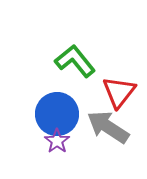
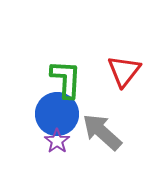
green L-shape: moved 9 px left, 18 px down; rotated 42 degrees clockwise
red triangle: moved 5 px right, 21 px up
gray arrow: moved 6 px left, 5 px down; rotated 9 degrees clockwise
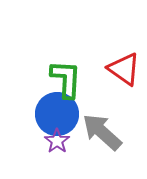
red triangle: moved 2 px up; rotated 33 degrees counterclockwise
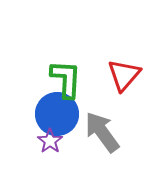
red triangle: moved 6 px down; rotated 36 degrees clockwise
gray arrow: rotated 12 degrees clockwise
purple star: moved 7 px left
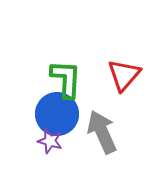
gray arrow: rotated 12 degrees clockwise
purple star: rotated 20 degrees counterclockwise
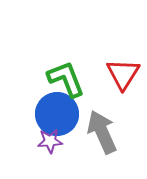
red triangle: moved 1 px left, 1 px up; rotated 9 degrees counterclockwise
green L-shape: rotated 24 degrees counterclockwise
purple star: rotated 20 degrees counterclockwise
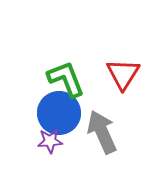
blue circle: moved 2 px right, 1 px up
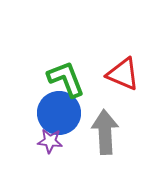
red triangle: rotated 39 degrees counterclockwise
gray arrow: moved 3 px right; rotated 21 degrees clockwise
purple star: rotated 10 degrees clockwise
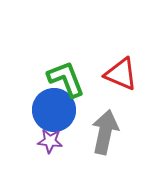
red triangle: moved 2 px left
blue circle: moved 5 px left, 3 px up
gray arrow: rotated 15 degrees clockwise
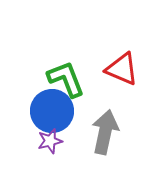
red triangle: moved 1 px right, 5 px up
blue circle: moved 2 px left, 1 px down
purple star: rotated 20 degrees counterclockwise
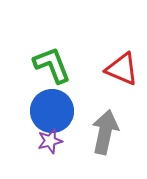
green L-shape: moved 14 px left, 14 px up
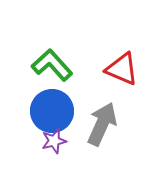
green L-shape: rotated 21 degrees counterclockwise
gray arrow: moved 3 px left, 8 px up; rotated 12 degrees clockwise
purple star: moved 4 px right
